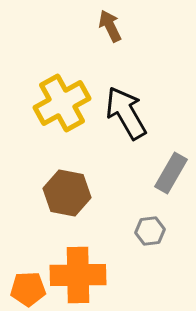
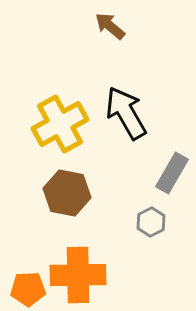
brown arrow: rotated 24 degrees counterclockwise
yellow cross: moved 2 px left, 21 px down
gray rectangle: moved 1 px right
gray hexagon: moved 1 px right, 9 px up; rotated 20 degrees counterclockwise
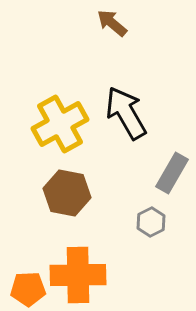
brown arrow: moved 2 px right, 3 px up
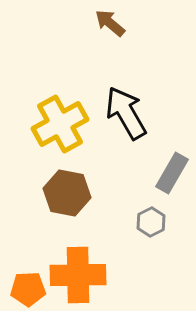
brown arrow: moved 2 px left
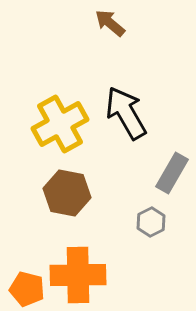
orange pentagon: moved 1 px left; rotated 16 degrees clockwise
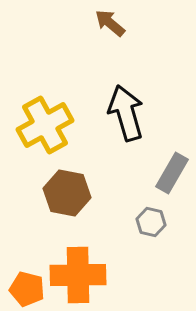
black arrow: rotated 14 degrees clockwise
yellow cross: moved 15 px left, 1 px down
gray hexagon: rotated 20 degrees counterclockwise
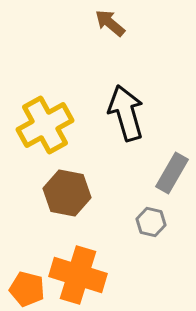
orange cross: rotated 18 degrees clockwise
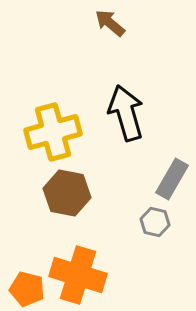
yellow cross: moved 8 px right, 7 px down; rotated 14 degrees clockwise
gray rectangle: moved 6 px down
gray hexagon: moved 4 px right
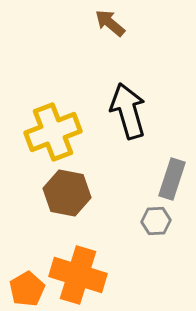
black arrow: moved 2 px right, 2 px up
yellow cross: rotated 6 degrees counterclockwise
gray rectangle: rotated 12 degrees counterclockwise
gray hexagon: moved 1 px right, 1 px up; rotated 16 degrees counterclockwise
orange pentagon: rotated 28 degrees clockwise
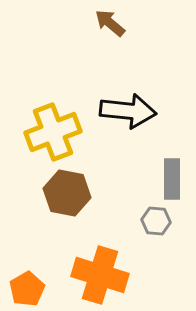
black arrow: rotated 112 degrees clockwise
gray rectangle: rotated 18 degrees counterclockwise
gray hexagon: rotated 8 degrees clockwise
orange cross: moved 22 px right
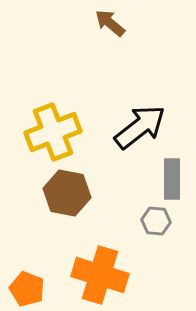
black arrow: moved 12 px right, 16 px down; rotated 44 degrees counterclockwise
orange pentagon: rotated 20 degrees counterclockwise
